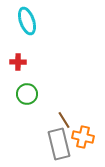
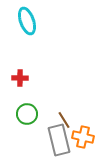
red cross: moved 2 px right, 16 px down
green circle: moved 20 px down
gray rectangle: moved 4 px up
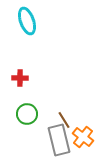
orange cross: rotated 25 degrees clockwise
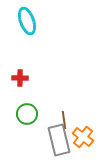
brown line: rotated 24 degrees clockwise
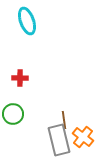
green circle: moved 14 px left
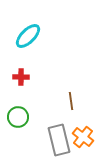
cyan ellipse: moved 1 px right, 15 px down; rotated 64 degrees clockwise
red cross: moved 1 px right, 1 px up
green circle: moved 5 px right, 3 px down
brown line: moved 7 px right, 19 px up
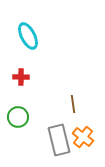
cyan ellipse: rotated 72 degrees counterclockwise
brown line: moved 2 px right, 3 px down
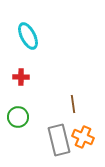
orange cross: rotated 15 degrees counterclockwise
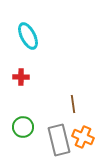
green circle: moved 5 px right, 10 px down
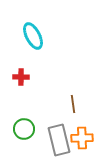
cyan ellipse: moved 5 px right
green circle: moved 1 px right, 2 px down
orange cross: moved 1 px left, 1 px down; rotated 25 degrees counterclockwise
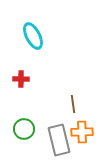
red cross: moved 2 px down
orange cross: moved 6 px up
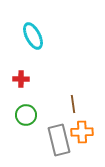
green circle: moved 2 px right, 14 px up
